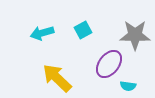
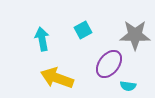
cyan arrow: moved 6 px down; rotated 95 degrees clockwise
yellow arrow: rotated 24 degrees counterclockwise
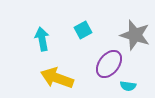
gray star: rotated 16 degrees clockwise
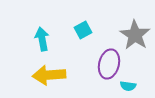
gray star: rotated 16 degrees clockwise
purple ellipse: rotated 24 degrees counterclockwise
yellow arrow: moved 8 px left, 3 px up; rotated 24 degrees counterclockwise
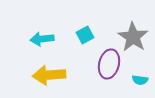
cyan square: moved 2 px right, 5 px down
gray star: moved 2 px left, 2 px down
cyan arrow: rotated 85 degrees counterclockwise
cyan semicircle: moved 12 px right, 6 px up
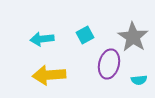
cyan semicircle: moved 1 px left; rotated 14 degrees counterclockwise
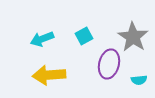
cyan square: moved 1 px left, 1 px down
cyan arrow: rotated 15 degrees counterclockwise
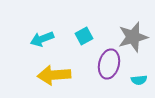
gray star: rotated 24 degrees clockwise
yellow arrow: moved 5 px right
